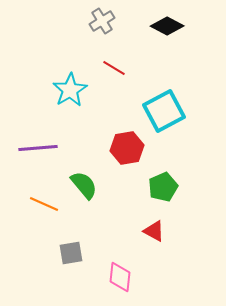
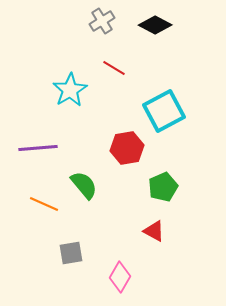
black diamond: moved 12 px left, 1 px up
pink diamond: rotated 24 degrees clockwise
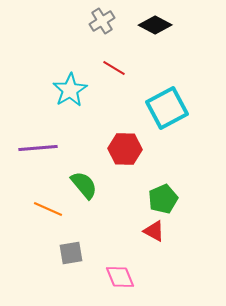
cyan square: moved 3 px right, 3 px up
red hexagon: moved 2 px left, 1 px down; rotated 12 degrees clockwise
green pentagon: moved 12 px down
orange line: moved 4 px right, 5 px down
pink diamond: rotated 52 degrees counterclockwise
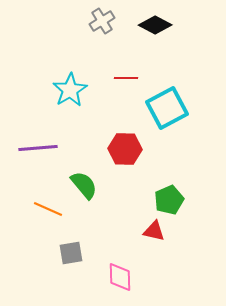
red line: moved 12 px right, 10 px down; rotated 30 degrees counterclockwise
green pentagon: moved 6 px right, 1 px down
red triangle: rotated 15 degrees counterclockwise
pink diamond: rotated 20 degrees clockwise
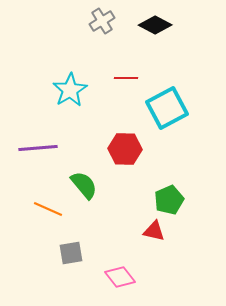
pink diamond: rotated 36 degrees counterclockwise
